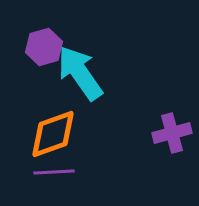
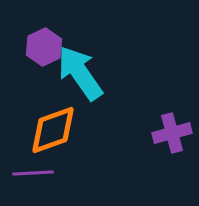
purple hexagon: rotated 9 degrees counterclockwise
orange diamond: moved 4 px up
purple line: moved 21 px left, 1 px down
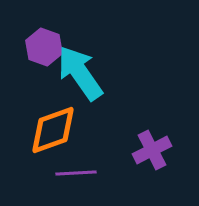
purple hexagon: rotated 15 degrees counterclockwise
purple cross: moved 20 px left, 17 px down; rotated 12 degrees counterclockwise
purple line: moved 43 px right
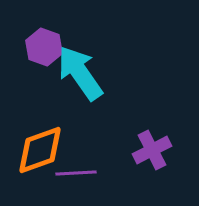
orange diamond: moved 13 px left, 20 px down
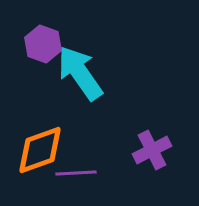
purple hexagon: moved 1 px left, 3 px up
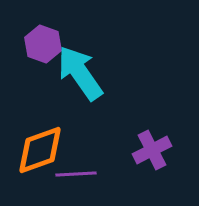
purple line: moved 1 px down
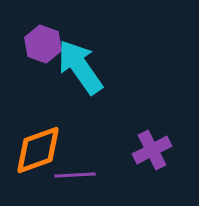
cyan arrow: moved 6 px up
orange diamond: moved 2 px left
purple line: moved 1 px left, 1 px down
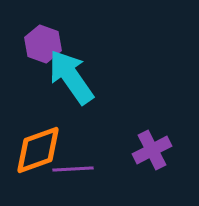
cyan arrow: moved 9 px left, 10 px down
purple line: moved 2 px left, 6 px up
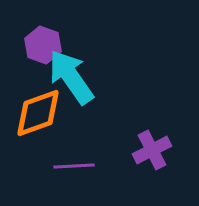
purple hexagon: moved 1 px down
orange diamond: moved 37 px up
purple line: moved 1 px right, 3 px up
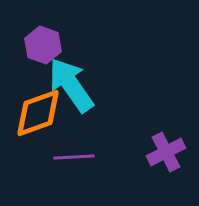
cyan arrow: moved 8 px down
purple cross: moved 14 px right, 2 px down
purple line: moved 9 px up
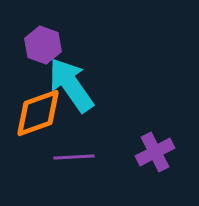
purple cross: moved 11 px left
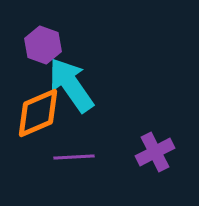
orange diamond: rotated 4 degrees counterclockwise
